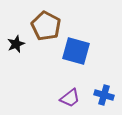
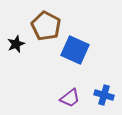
blue square: moved 1 px left, 1 px up; rotated 8 degrees clockwise
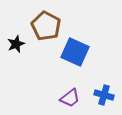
blue square: moved 2 px down
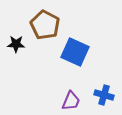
brown pentagon: moved 1 px left, 1 px up
black star: rotated 24 degrees clockwise
purple trapezoid: moved 1 px right, 3 px down; rotated 30 degrees counterclockwise
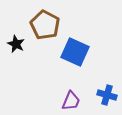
black star: rotated 24 degrees clockwise
blue cross: moved 3 px right
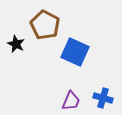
blue cross: moved 4 px left, 3 px down
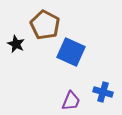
blue square: moved 4 px left
blue cross: moved 6 px up
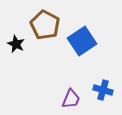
blue square: moved 11 px right, 11 px up; rotated 32 degrees clockwise
blue cross: moved 2 px up
purple trapezoid: moved 2 px up
